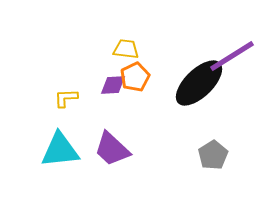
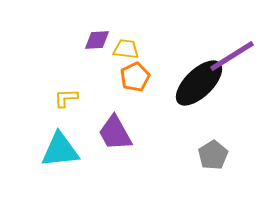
purple diamond: moved 16 px left, 45 px up
purple trapezoid: moved 3 px right, 16 px up; rotated 18 degrees clockwise
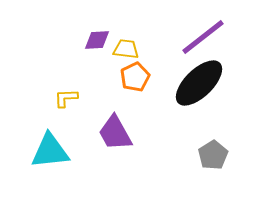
purple line: moved 29 px left, 19 px up; rotated 6 degrees counterclockwise
cyan triangle: moved 10 px left, 1 px down
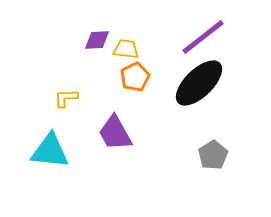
cyan triangle: rotated 12 degrees clockwise
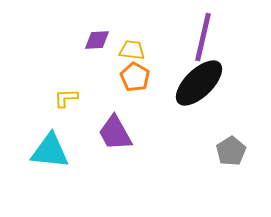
purple line: rotated 39 degrees counterclockwise
yellow trapezoid: moved 6 px right, 1 px down
orange pentagon: rotated 16 degrees counterclockwise
gray pentagon: moved 18 px right, 4 px up
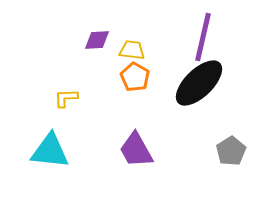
purple trapezoid: moved 21 px right, 17 px down
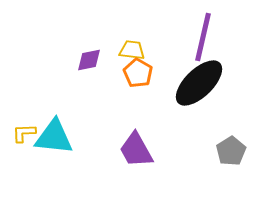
purple diamond: moved 8 px left, 20 px down; rotated 8 degrees counterclockwise
orange pentagon: moved 3 px right, 4 px up
yellow L-shape: moved 42 px left, 35 px down
cyan triangle: moved 4 px right, 14 px up
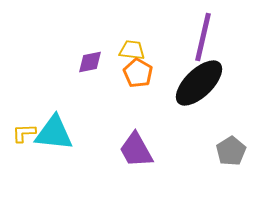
purple diamond: moved 1 px right, 2 px down
cyan triangle: moved 4 px up
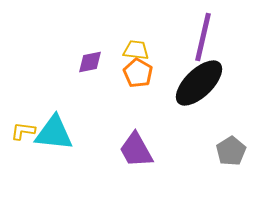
yellow trapezoid: moved 4 px right
yellow L-shape: moved 1 px left, 2 px up; rotated 10 degrees clockwise
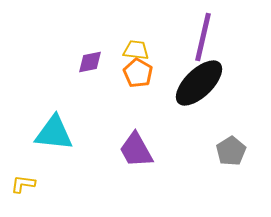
yellow L-shape: moved 53 px down
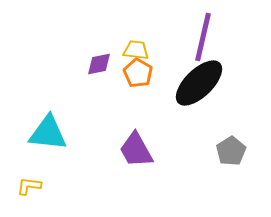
purple diamond: moved 9 px right, 2 px down
cyan triangle: moved 6 px left
yellow L-shape: moved 6 px right, 2 px down
